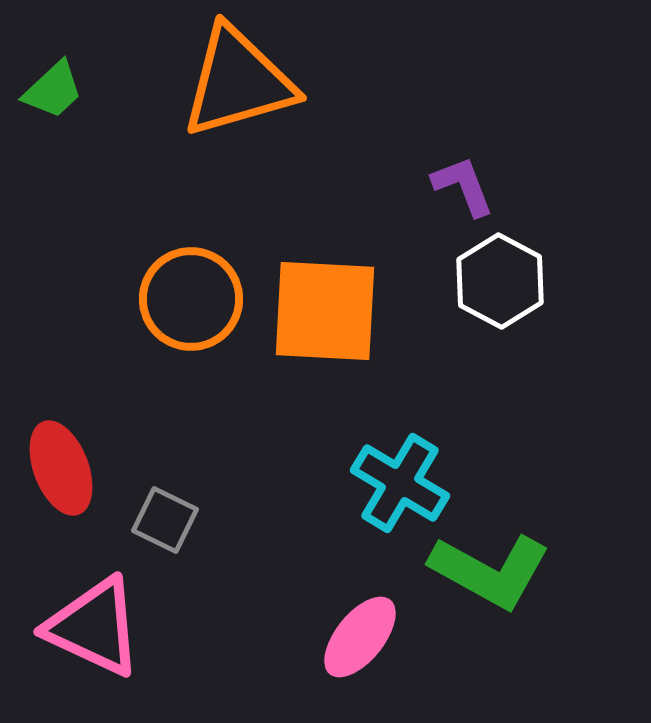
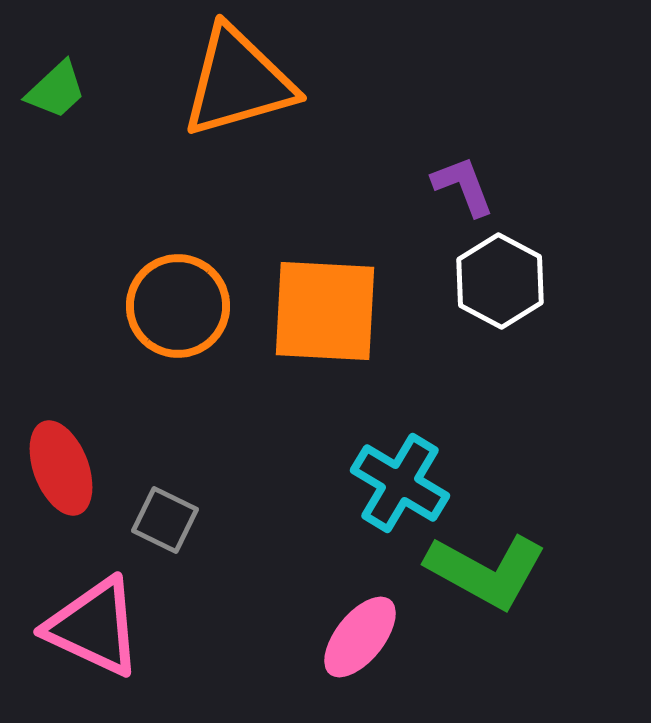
green trapezoid: moved 3 px right
orange circle: moved 13 px left, 7 px down
green L-shape: moved 4 px left
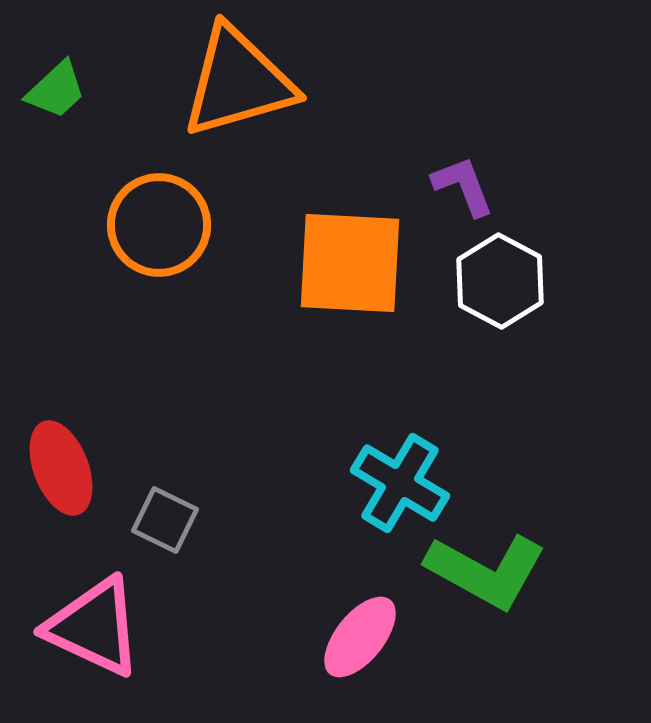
orange circle: moved 19 px left, 81 px up
orange square: moved 25 px right, 48 px up
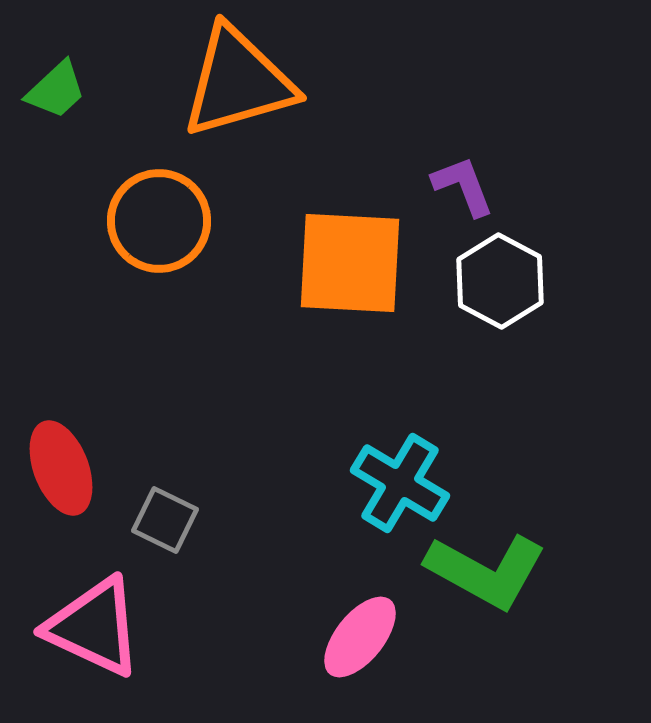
orange circle: moved 4 px up
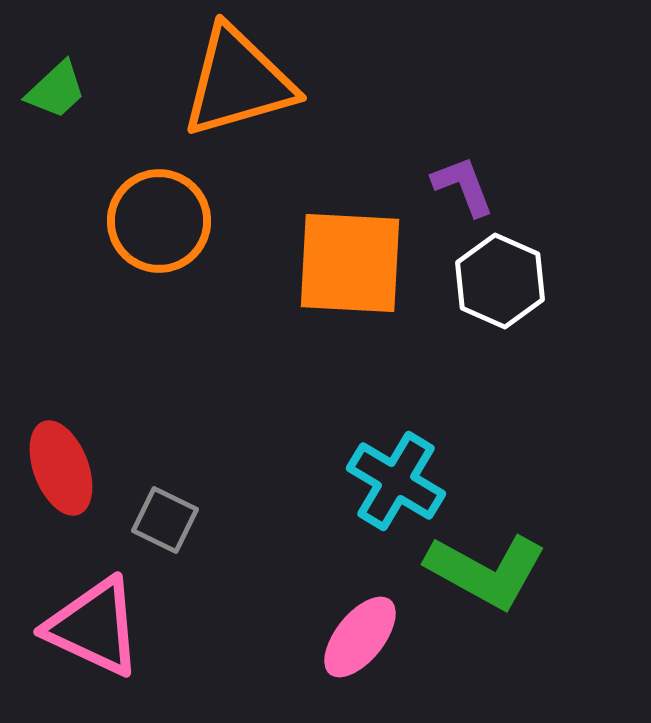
white hexagon: rotated 4 degrees counterclockwise
cyan cross: moved 4 px left, 2 px up
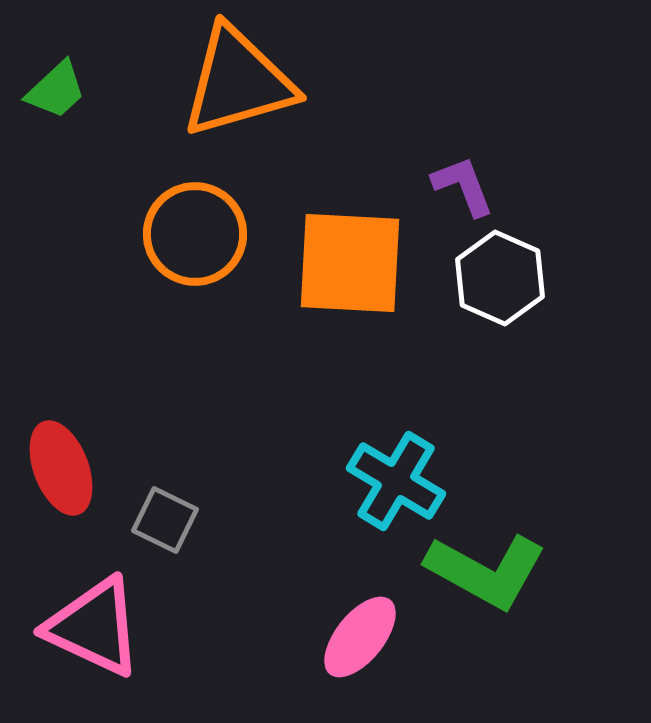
orange circle: moved 36 px right, 13 px down
white hexagon: moved 3 px up
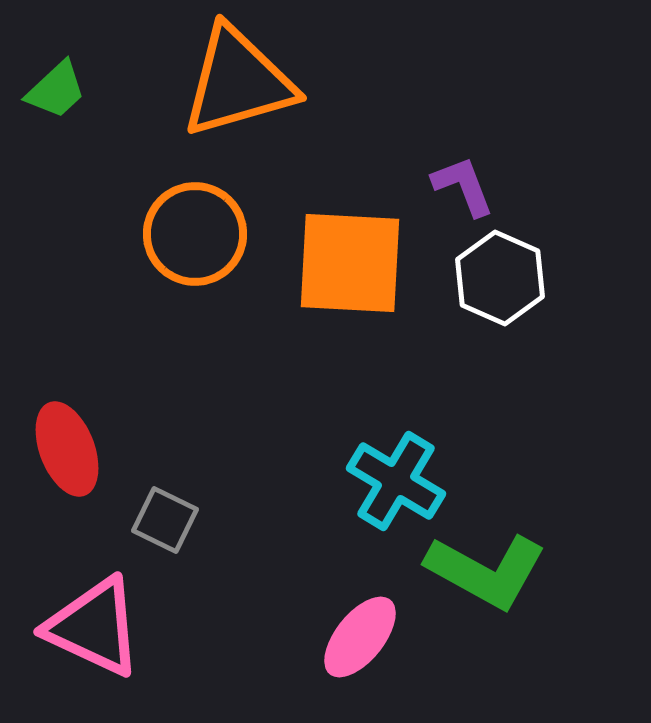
red ellipse: moved 6 px right, 19 px up
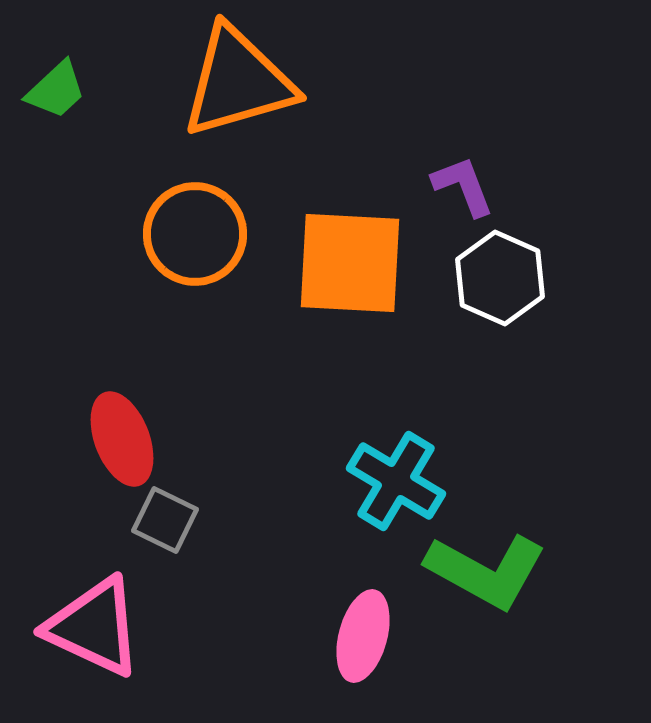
red ellipse: moved 55 px right, 10 px up
pink ellipse: moved 3 px right, 1 px up; rotated 24 degrees counterclockwise
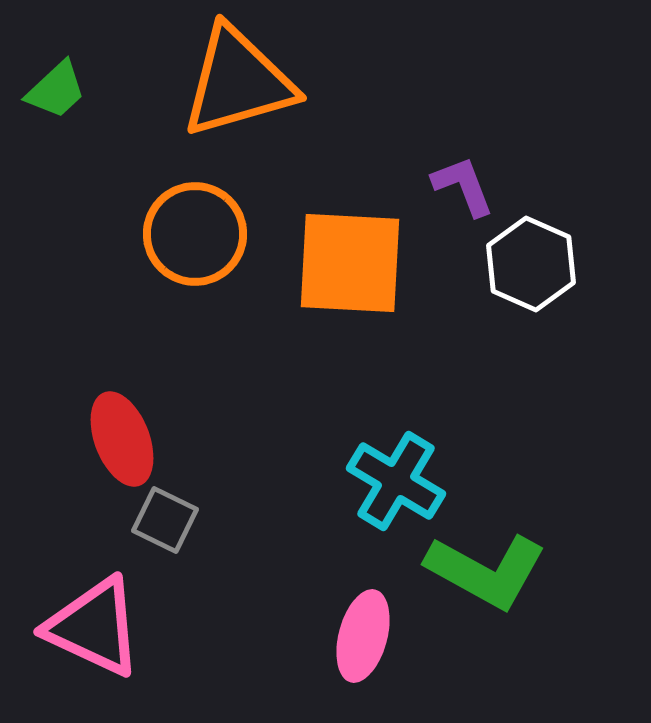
white hexagon: moved 31 px right, 14 px up
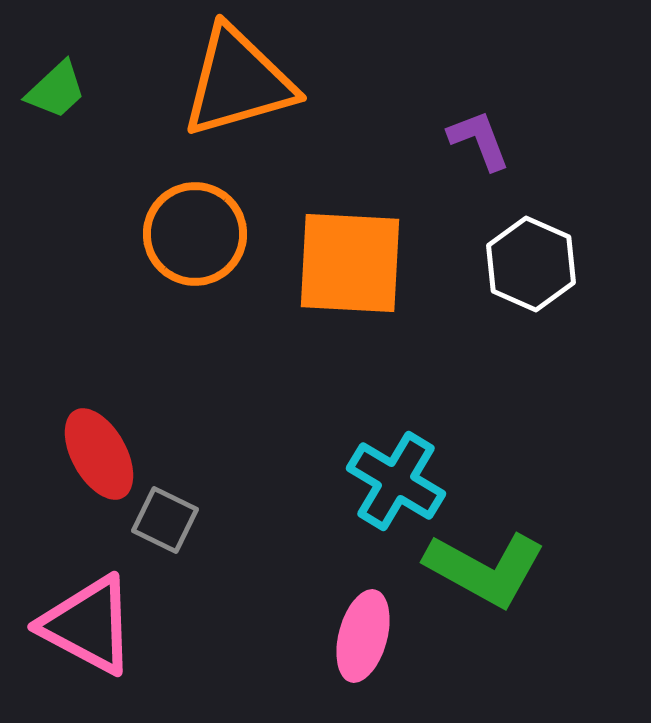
purple L-shape: moved 16 px right, 46 px up
red ellipse: moved 23 px left, 15 px down; rotated 8 degrees counterclockwise
green L-shape: moved 1 px left, 2 px up
pink triangle: moved 6 px left, 2 px up; rotated 3 degrees clockwise
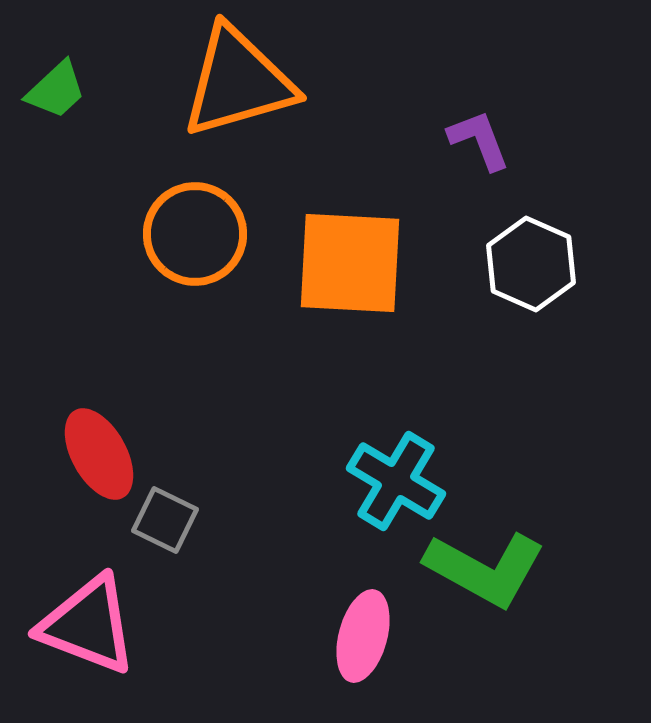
pink triangle: rotated 7 degrees counterclockwise
